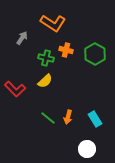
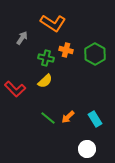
orange arrow: rotated 32 degrees clockwise
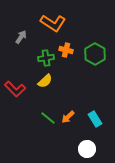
gray arrow: moved 1 px left, 1 px up
green cross: rotated 21 degrees counterclockwise
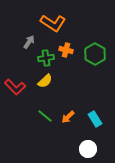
gray arrow: moved 8 px right, 5 px down
red L-shape: moved 2 px up
green line: moved 3 px left, 2 px up
white circle: moved 1 px right
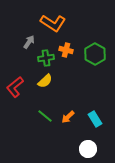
red L-shape: rotated 95 degrees clockwise
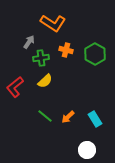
green cross: moved 5 px left
white circle: moved 1 px left, 1 px down
